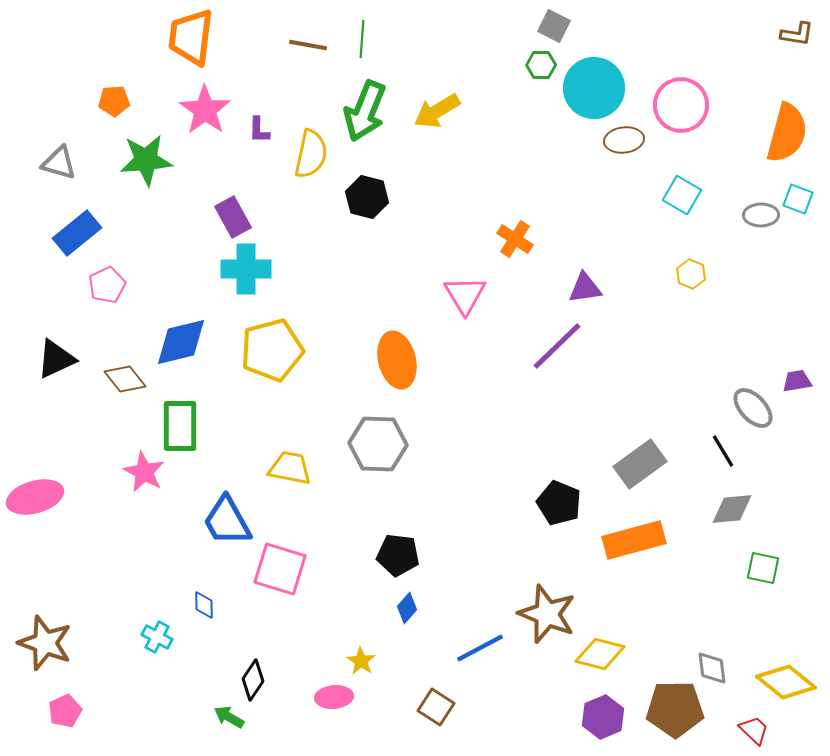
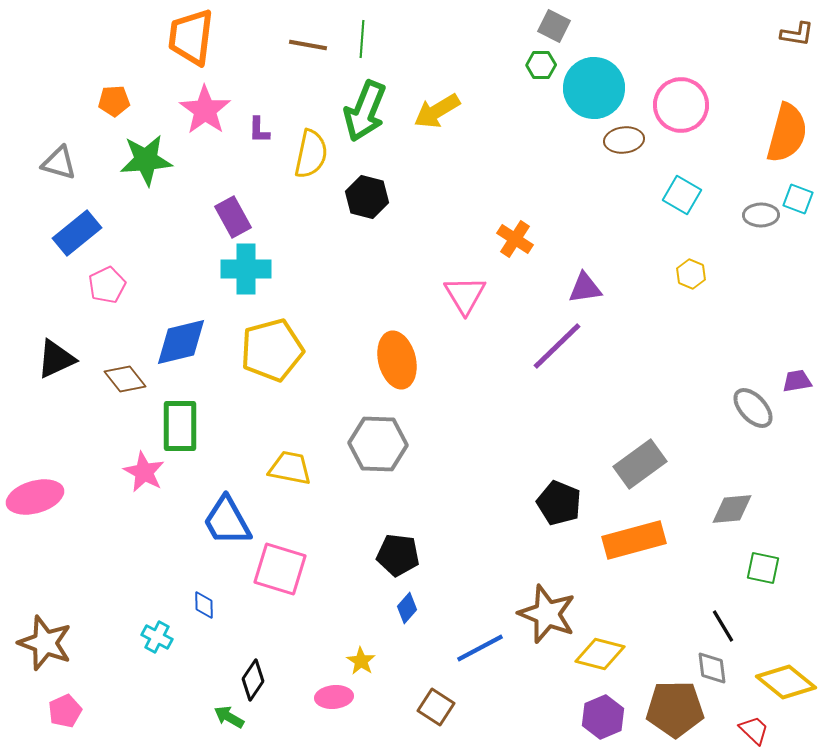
black line at (723, 451): moved 175 px down
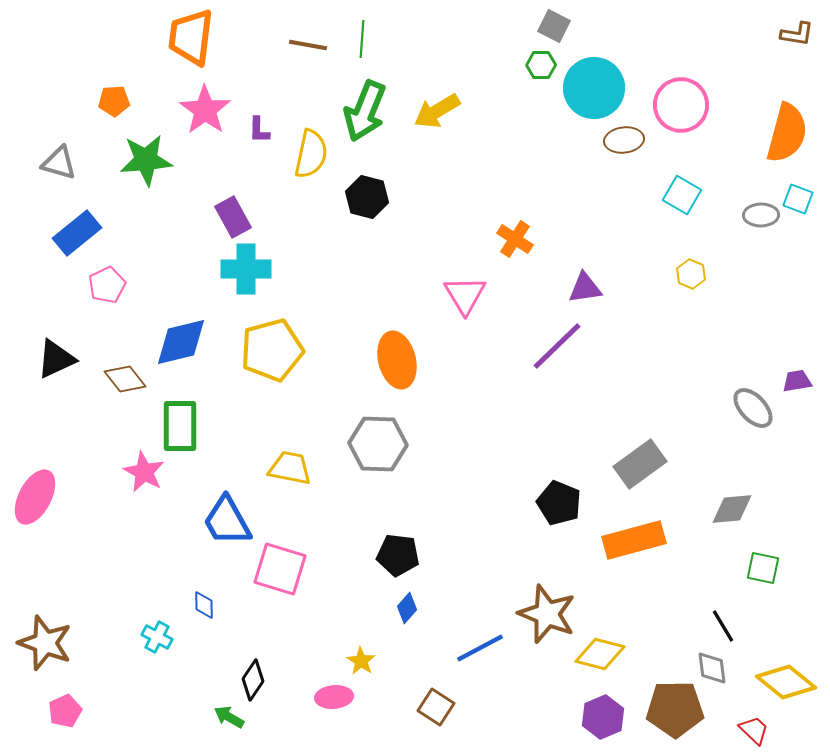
pink ellipse at (35, 497): rotated 46 degrees counterclockwise
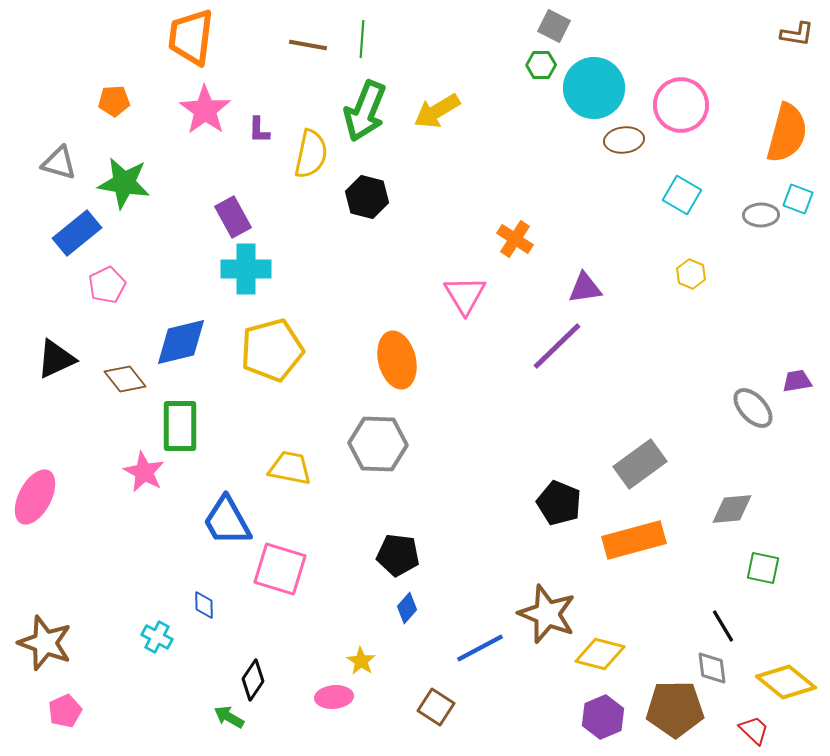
green star at (146, 160): moved 22 px left, 23 px down; rotated 14 degrees clockwise
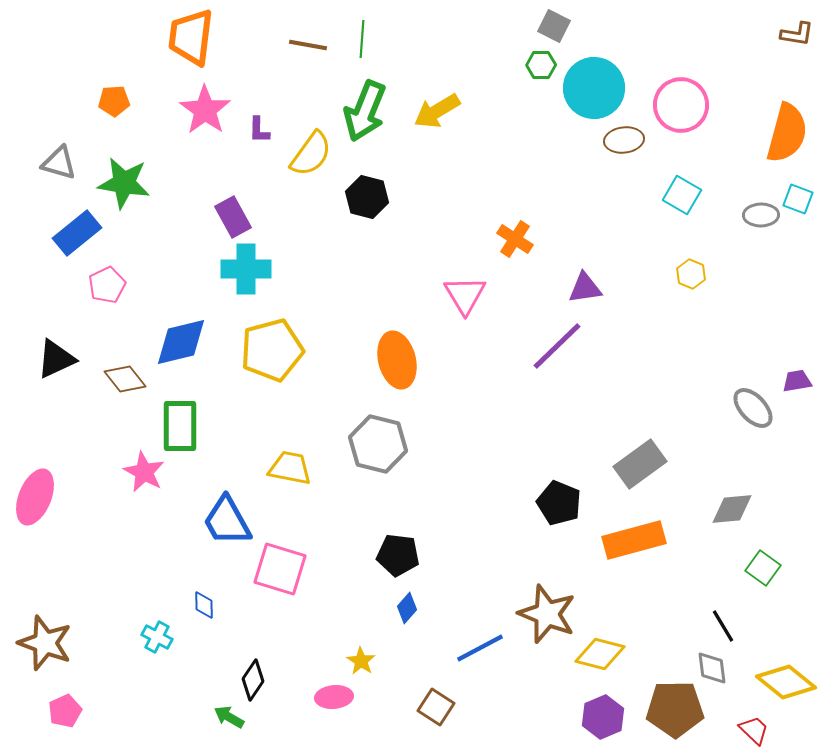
yellow semicircle at (311, 154): rotated 24 degrees clockwise
gray hexagon at (378, 444): rotated 12 degrees clockwise
pink ellipse at (35, 497): rotated 6 degrees counterclockwise
green square at (763, 568): rotated 24 degrees clockwise
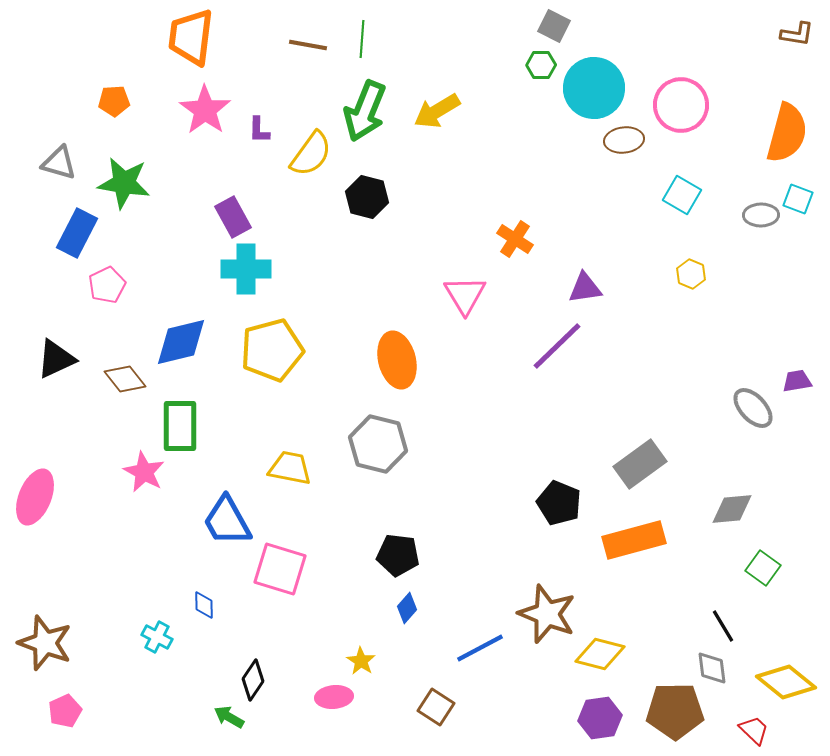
blue rectangle at (77, 233): rotated 24 degrees counterclockwise
brown pentagon at (675, 709): moved 2 px down
purple hexagon at (603, 717): moved 3 px left, 1 px down; rotated 15 degrees clockwise
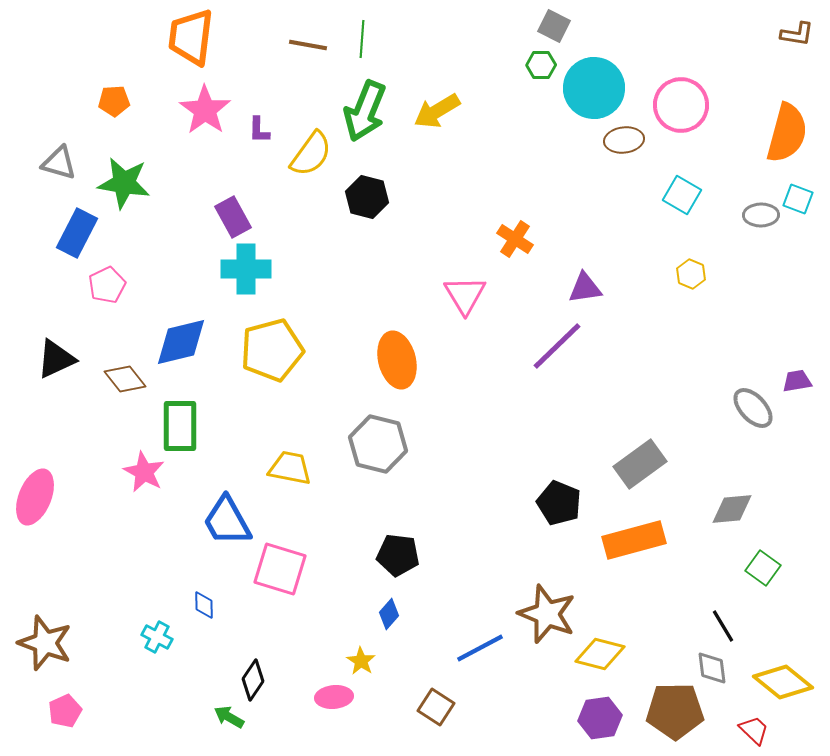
blue diamond at (407, 608): moved 18 px left, 6 px down
yellow diamond at (786, 682): moved 3 px left
